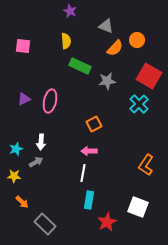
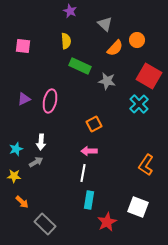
gray triangle: moved 1 px left, 2 px up; rotated 21 degrees clockwise
gray star: rotated 18 degrees clockwise
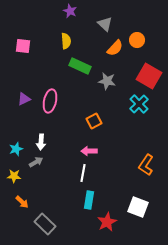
orange square: moved 3 px up
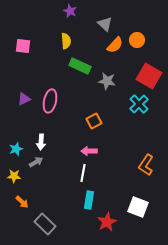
orange semicircle: moved 3 px up
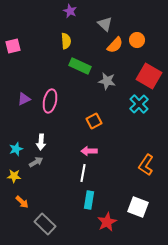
pink square: moved 10 px left; rotated 21 degrees counterclockwise
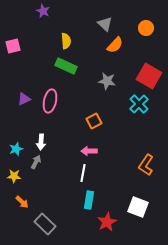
purple star: moved 27 px left
orange circle: moved 9 px right, 12 px up
green rectangle: moved 14 px left
gray arrow: rotated 32 degrees counterclockwise
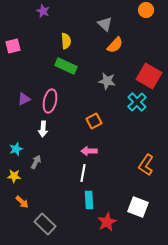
orange circle: moved 18 px up
cyan cross: moved 2 px left, 2 px up
white arrow: moved 2 px right, 13 px up
cyan rectangle: rotated 12 degrees counterclockwise
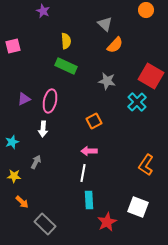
red square: moved 2 px right
cyan star: moved 4 px left, 7 px up
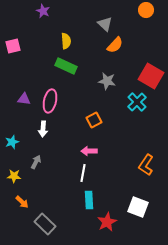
purple triangle: rotated 32 degrees clockwise
orange square: moved 1 px up
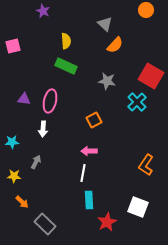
cyan star: rotated 16 degrees clockwise
